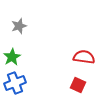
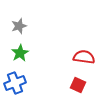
green star: moved 8 px right, 4 px up
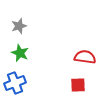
green star: rotated 18 degrees counterclockwise
red semicircle: moved 1 px right
red square: rotated 28 degrees counterclockwise
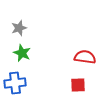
gray star: moved 2 px down
green star: moved 2 px right
blue cross: rotated 15 degrees clockwise
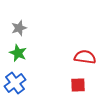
green star: moved 4 px left
blue cross: rotated 30 degrees counterclockwise
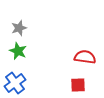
green star: moved 2 px up
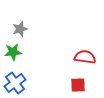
gray star: moved 1 px right, 1 px down
green star: moved 5 px left, 1 px down; rotated 30 degrees counterclockwise
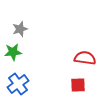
red semicircle: moved 1 px down
blue cross: moved 3 px right, 1 px down
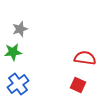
red square: rotated 28 degrees clockwise
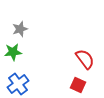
red semicircle: moved 1 px down; rotated 45 degrees clockwise
